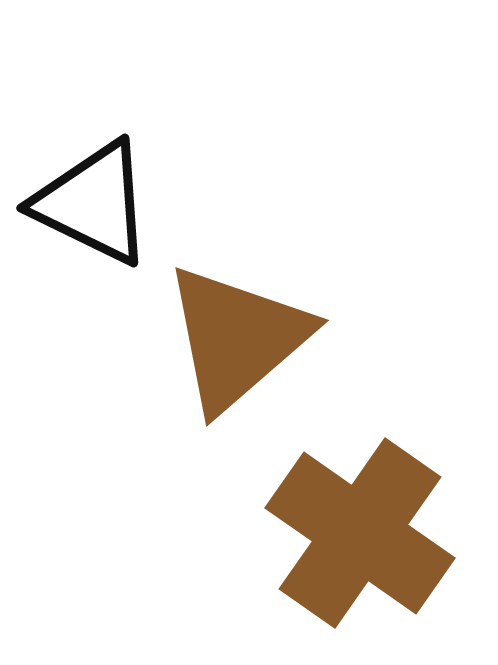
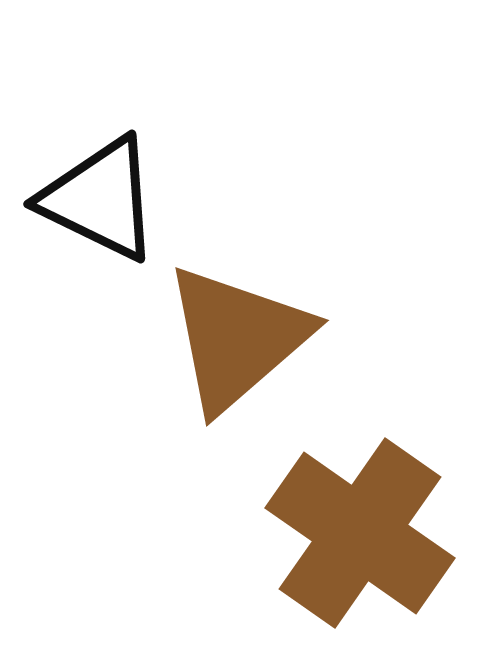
black triangle: moved 7 px right, 4 px up
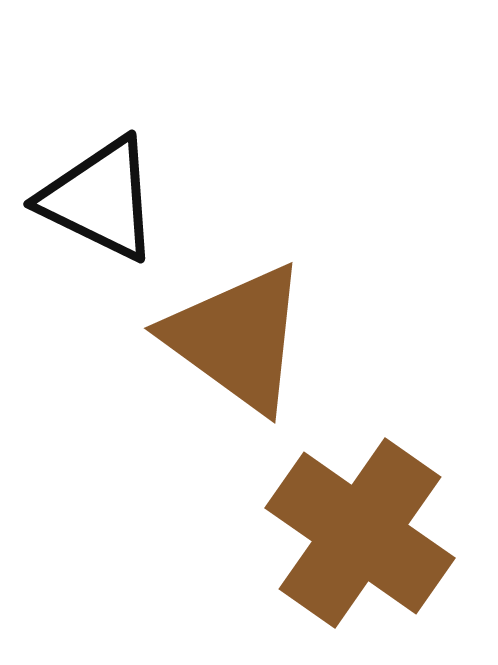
brown triangle: rotated 43 degrees counterclockwise
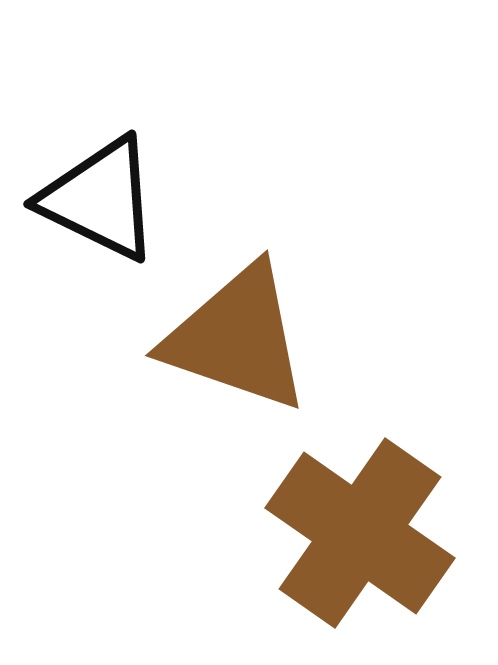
brown triangle: rotated 17 degrees counterclockwise
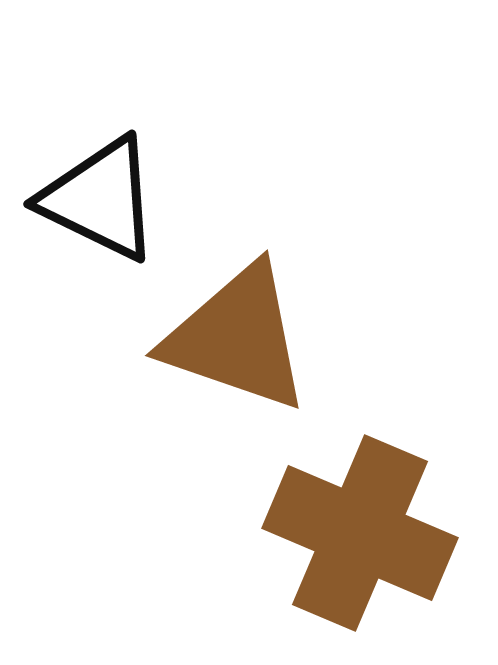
brown cross: rotated 12 degrees counterclockwise
